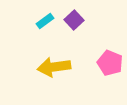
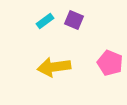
purple square: rotated 24 degrees counterclockwise
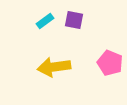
purple square: rotated 12 degrees counterclockwise
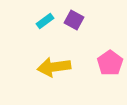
purple square: rotated 18 degrees clockwise
pink pentagon: rotated 15 degrees clockwise
